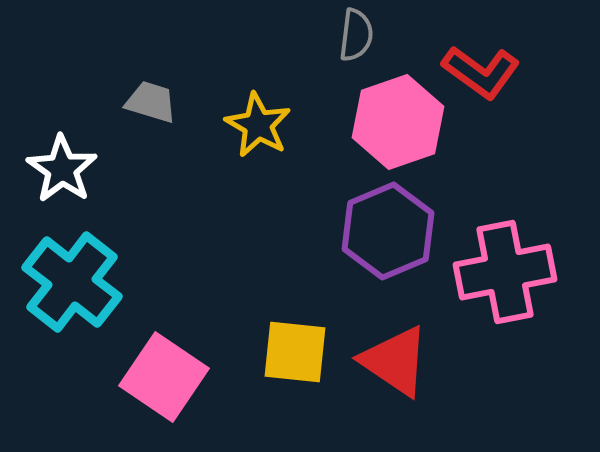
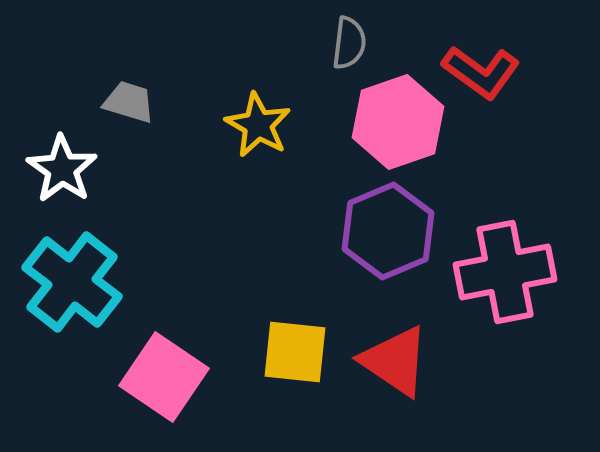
gray semicircle: moved 7 px left, 8 px down
gray trapezoid: moved 22 px left
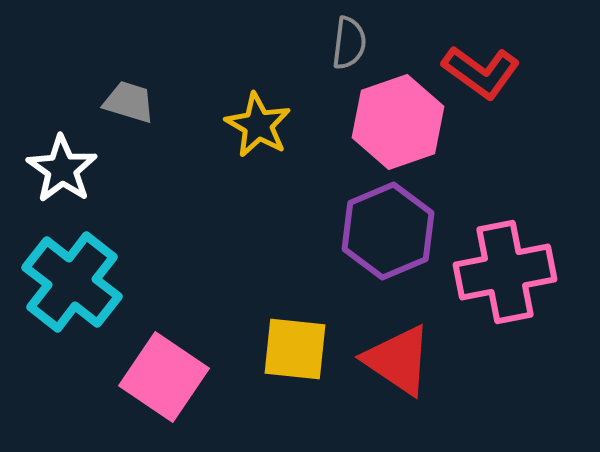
yellow square: moved 3 px up
red triangle: moved 3 px right, 1 px up
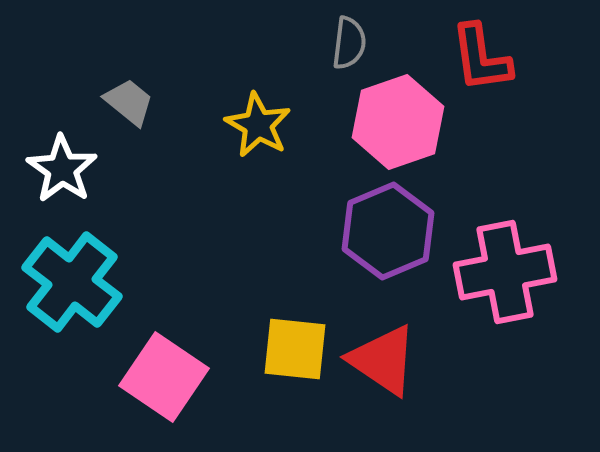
red L-shape: moved 14 px up; rotated 46 degrees clockwise
gray trapezoid: rotated 22 degrees clockwise
red triangle: moved 15 px left
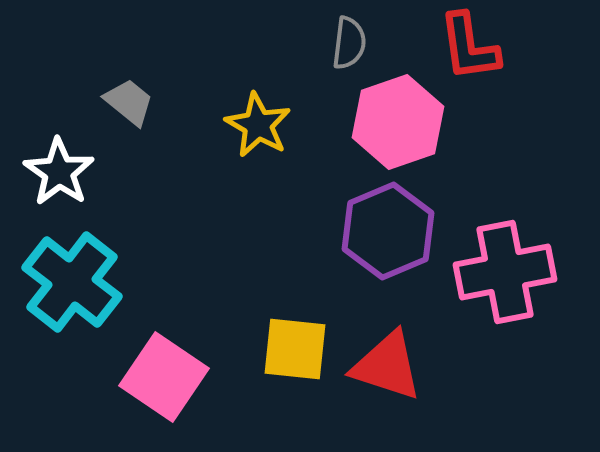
red L-shape: moved 12 px left, 11 px up
white star: moved 3 px left, 3 px down
red triangle: moved 4 px right, 6 px down; rotated 16 degrees counterclockwise
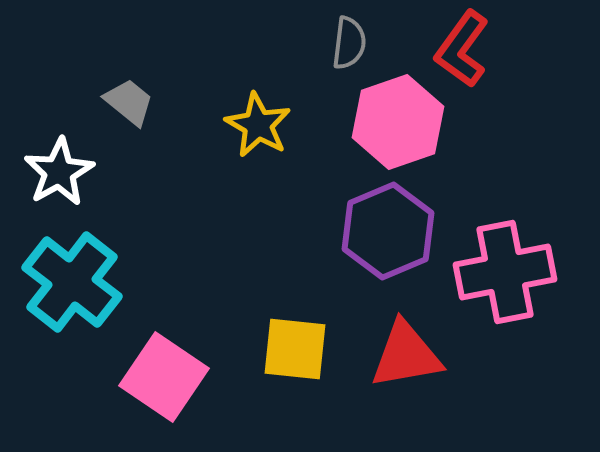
red L-shape: moved 7 px left, 2 px down; rotated 44 degrees clockwise
white star: rotated 8 degrees clockwise
red triangle: moved 19 px right, 11 px up; rotated 28 degrees counterclockwise
